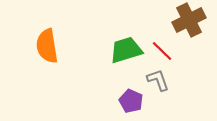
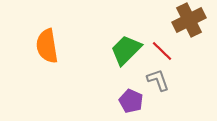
green trapezoid: rotated 28 degrees counterclockwise
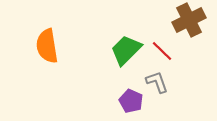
gray L-shape: moved 1 px left, 2 px down
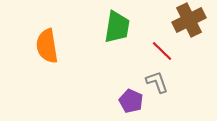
green trapezoid: moved 9 px left, 23 px up; rotated 144 degrees clockwise
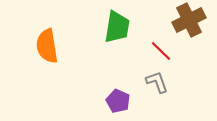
red line: moved 1 px left
purple pentagon: moved 13 px left
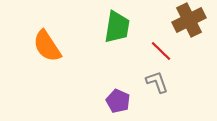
orange semicircle: rotated 24 degrees counterclockwise
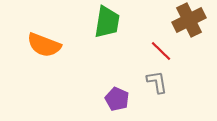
green trapezoid: moved 10 px left, 5 px up
orange semicircle: moved 3 px left, 1 px up; rotated 36 degrees counterclockwise
gray L-shape: rotated 10 degrees clockwise
purple pentagon: moved 1 px left, 2 px up
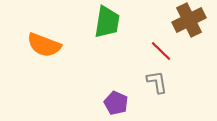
purple pentagon: moved 1 px left, 4 px down
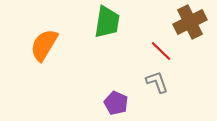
brown cross: moved 1 px right, 2 px down
orange semicircle: rotated 100 degrees clockwise
gray L-shape: rotated 10 degrees counterclockwise
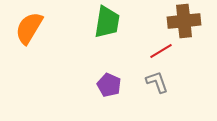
brown cross: moved 6 px left, 1 px up; rotated 20 degrees clockwise
orange semicircle: moved 15 px left, 17 px up
red line: rotated 75 degrees counterclockwise
purple pentagon: moved 7 px left, 18 px up
